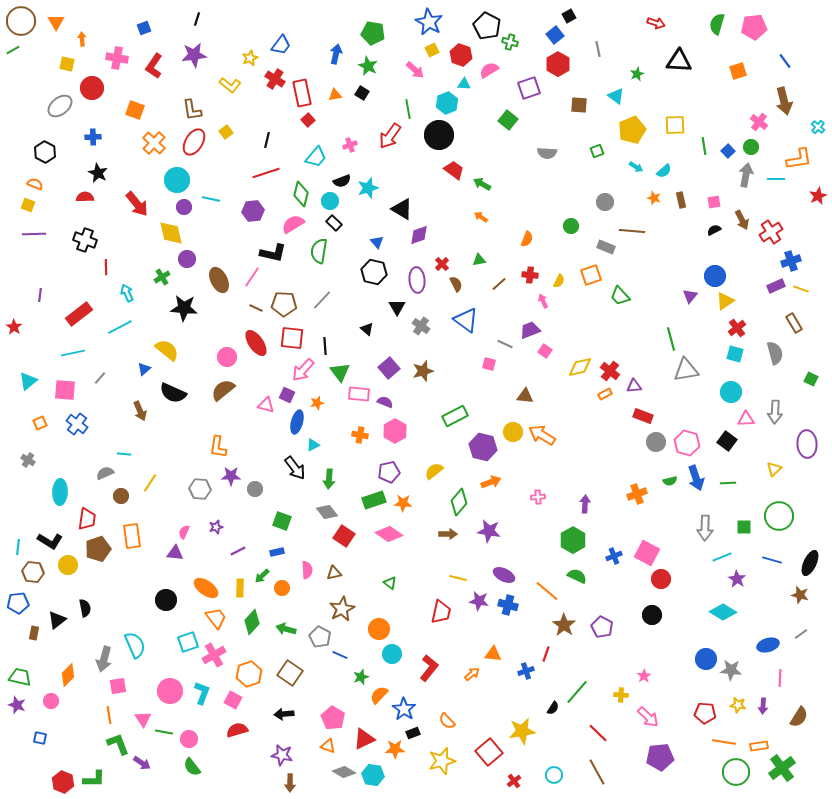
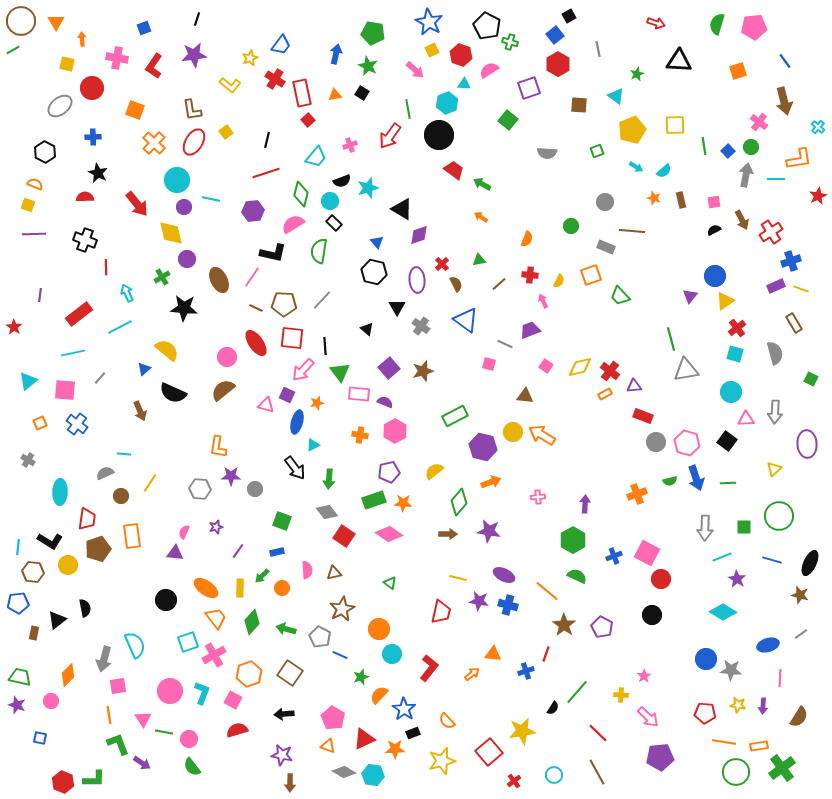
pink square at (545, 351): moved 1 px right, 15 px down
purple line at (238, 551): rotated 28 degrees counterclockwise
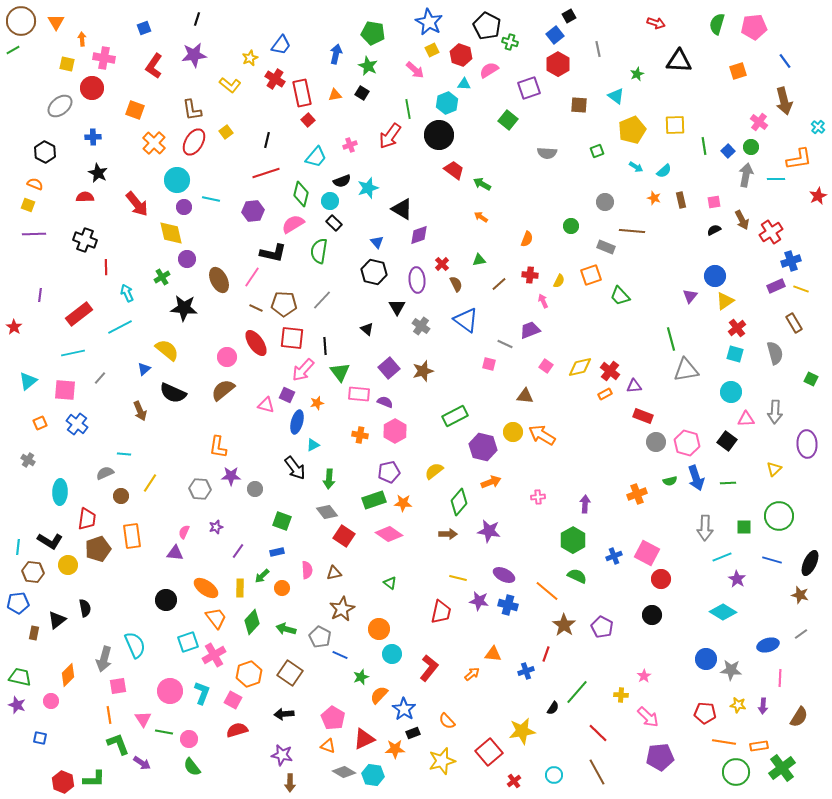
pink cross at (117, 58): moved 13 px left
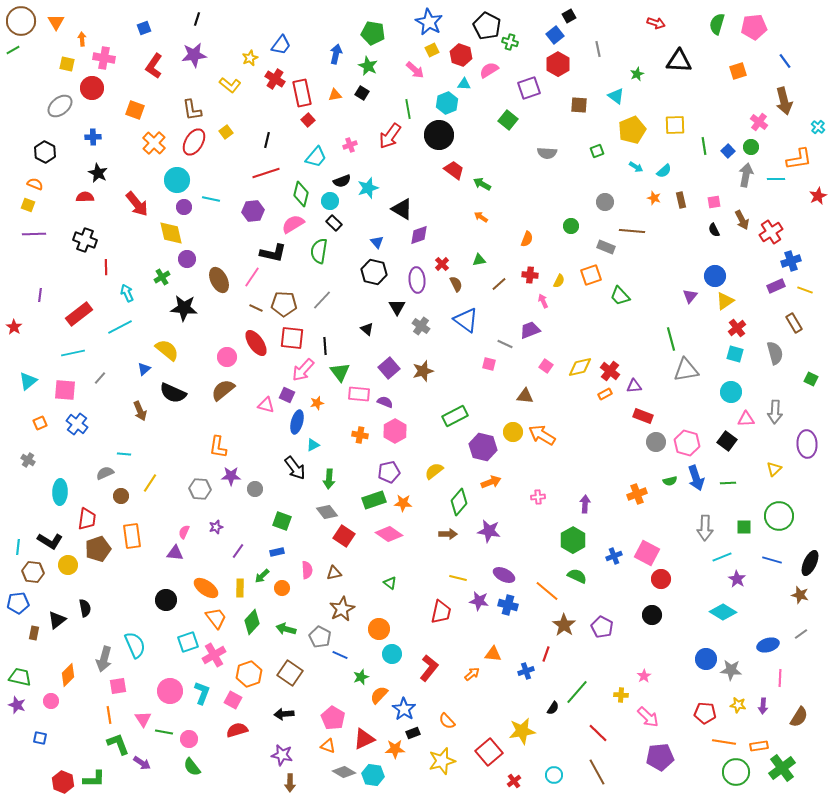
black semicircle at (714, 230): rotated 88 degrees counterclockwise
yellow line at (801, 289): moved 4 px right, 1 px down
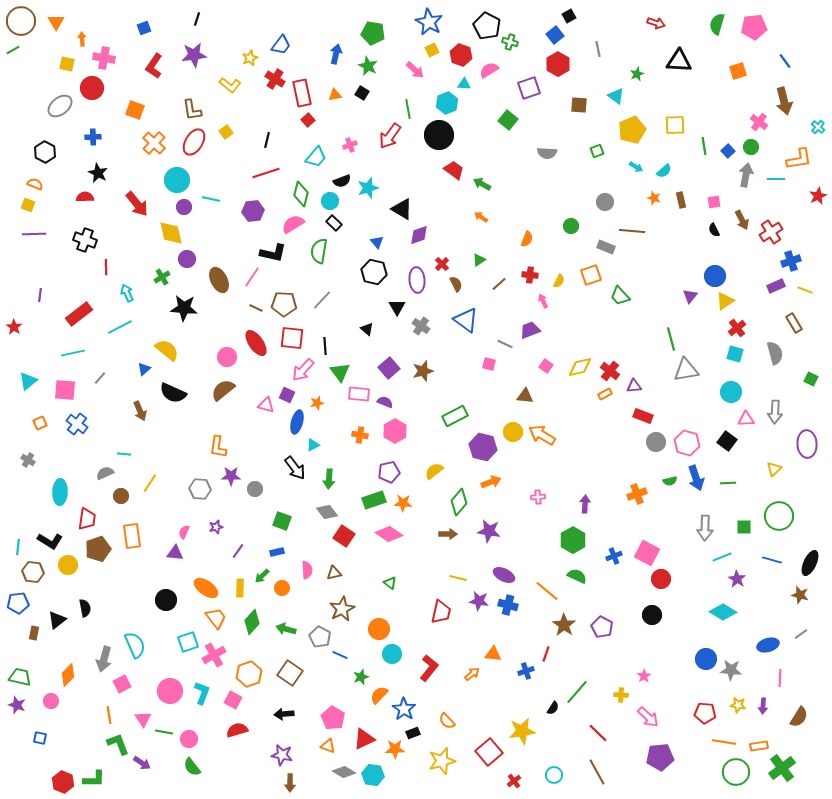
green triangle at (479, 260): rotated 24 degrees counterclockwise
pink square at (118, 686): moved 4 px right, 2 px up; rotated 18 degrees counterclockwise
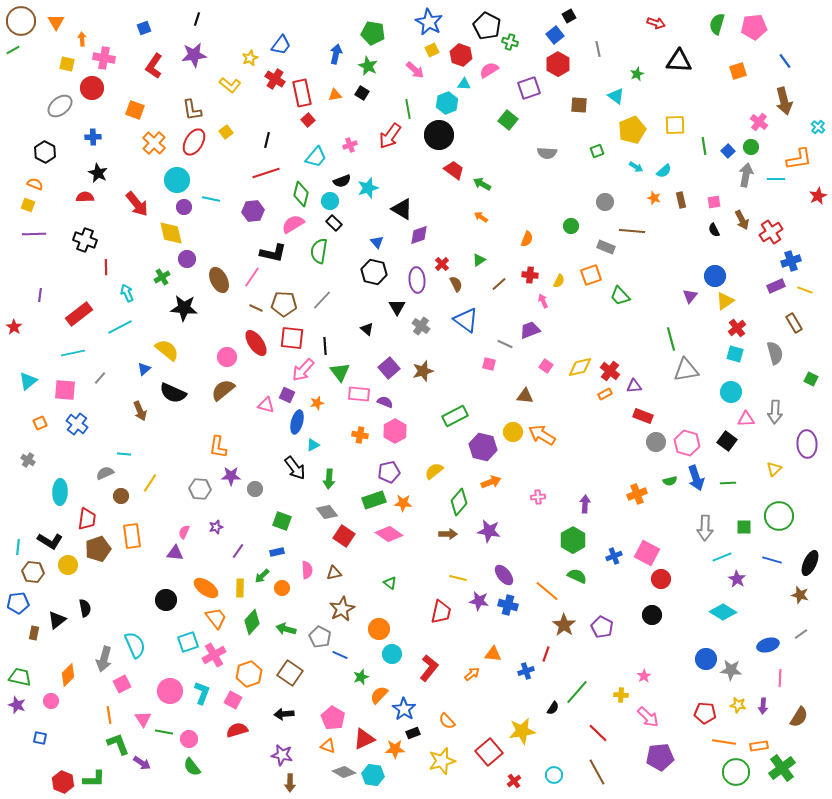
purple ellipse at (504, 575): rotated 25 degrees clockwise
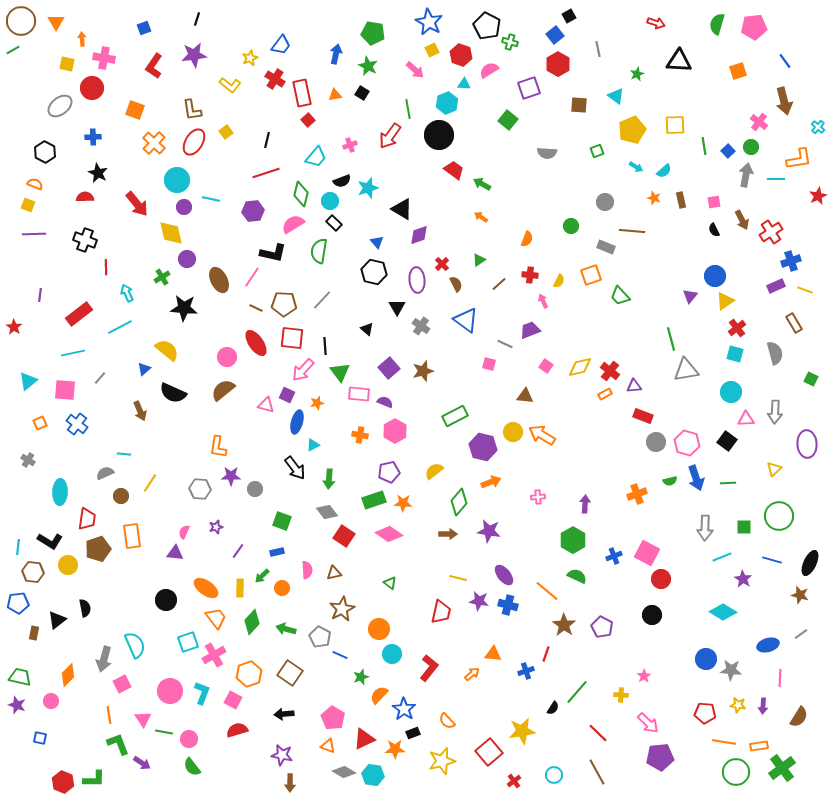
purple star at (737, 579): moved 6 px right
pink arrow at (648, 717): moved 6 px down
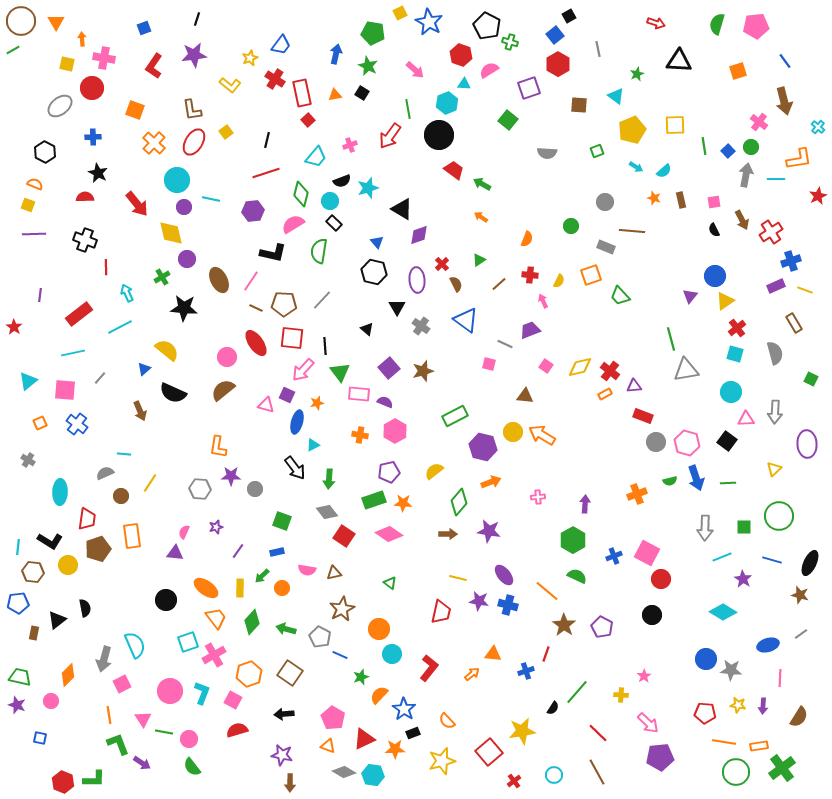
pink pentagon at (754, 27): moved 2 px right, 1 px up
yellow square at (432, 50): moved 32 px left, 37 px up
pink line at (252, 277): moved 1 px left, 4 px down
pink semicircle at (307, 570): rotated 102 degrees clockwise
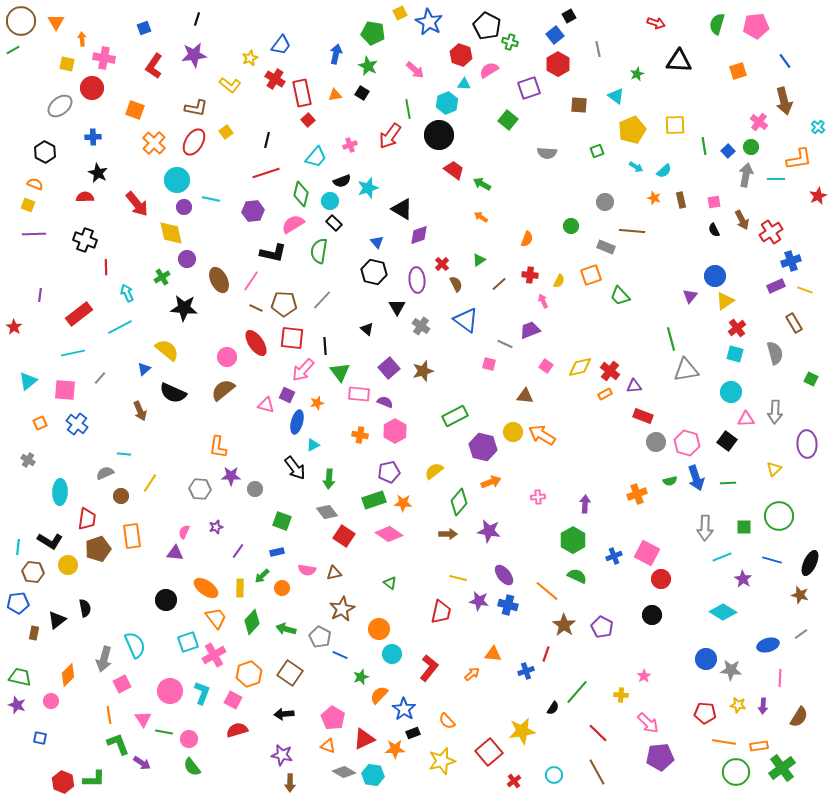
brown L-shape at (192, 110): moved 4 px right, 2 px up; rotated 70 degrees counterclockwise
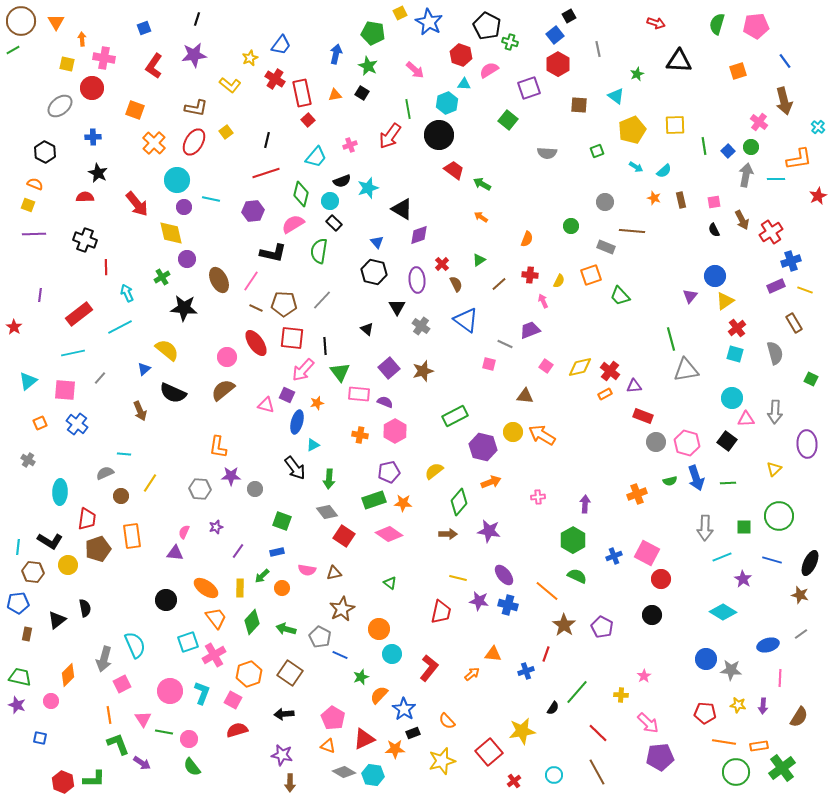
cyan circle at (731, 392): moved 1 px right, 6 px down
brown rectangle at (34, 633): moved 7 px left, 1 px down
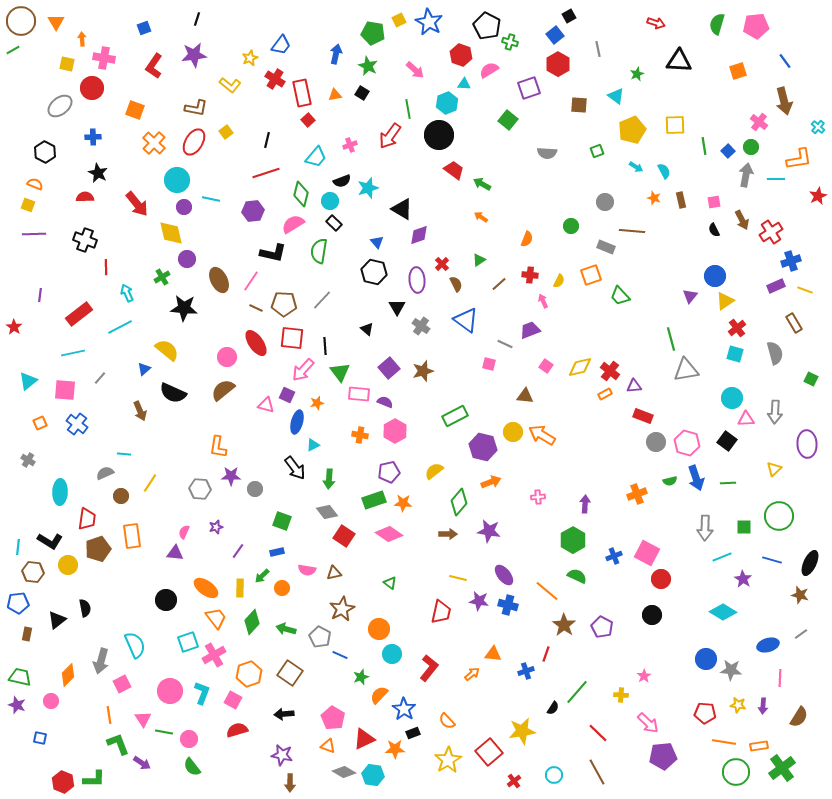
yellow square at (400, 13): moved 1 px left, 7 px down
cyan semicircle at (664, 171): rotated 77 degrees counterclockwise
gray arrow at (104, 659): moved 3 px left, 2 px down
purple pentagon at (660, 757): moved 3 px right, 1 px up
yellow star at (442, 761): moved 6 px right, 1 px up; rotated 16 degrees counterclockwise
